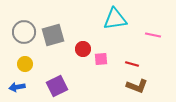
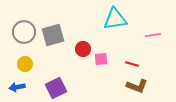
pink line: rotated 21 degrees counterclockwise
purple square: moved 1 px left, 2 px down
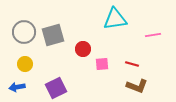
pink square: moved 1 px right, 5 px down
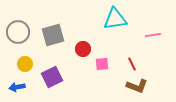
gray circle: moved 6 px left
red line: rotated 48 degrees clockwise
purple square: moved 4 px left, 11 px up
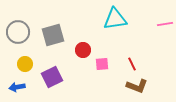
pink line: moved 12 px right, 11 px up
red circle: moved 1 px down
